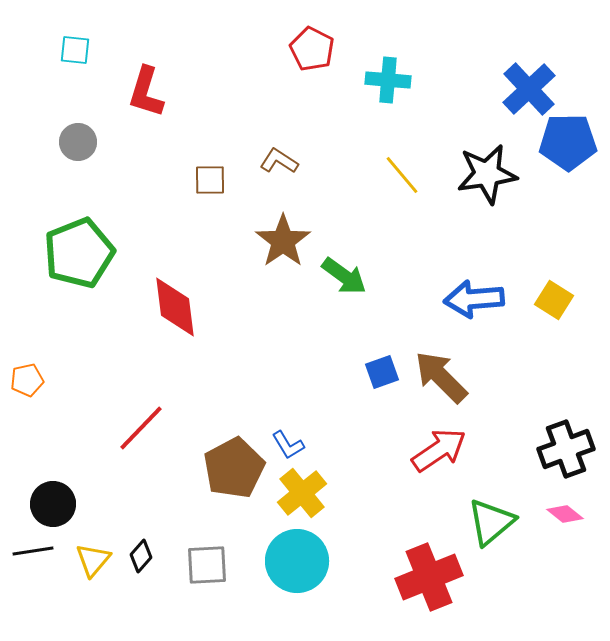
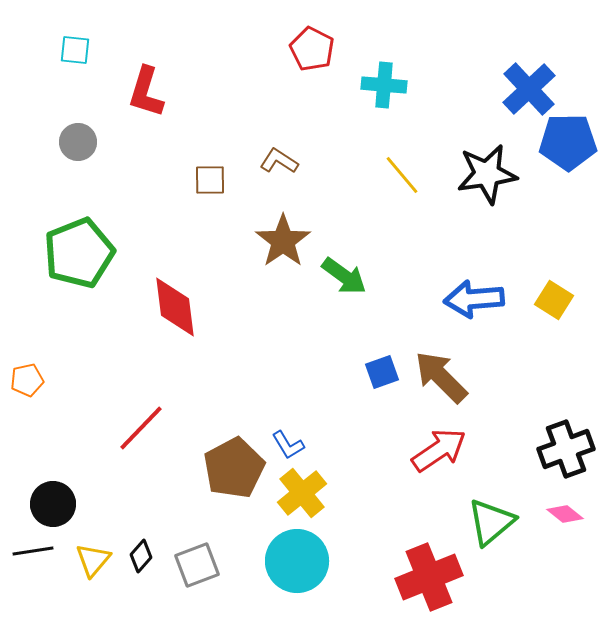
cyan cross: moved 4 px left, 5 px down
gray square: moved 10 px left; rotated 18 degrees counterclockwise
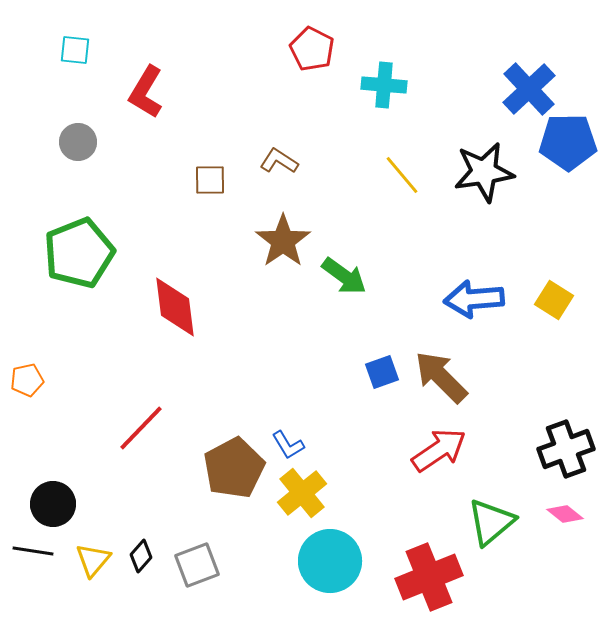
red L-shape: rotated 14 degrees clockwise
black star: moved 3 px left, 2 px up
black line: rotated 18 degrees clockwise
cyan circle: moved 33 px right
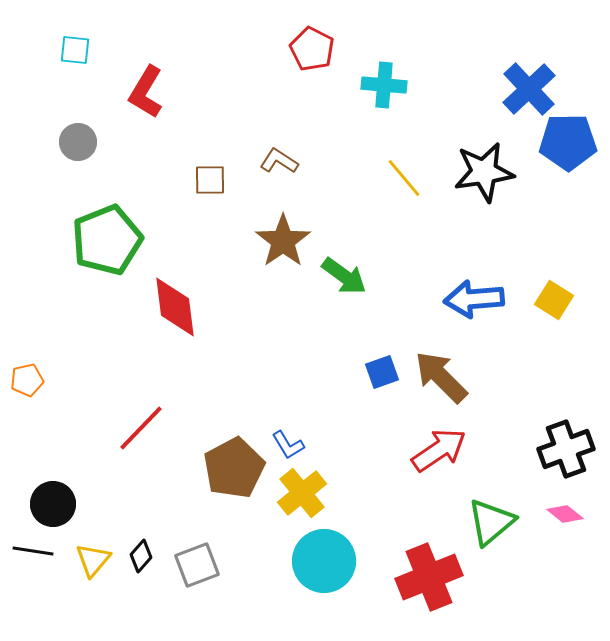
yellow line: moved 2 px right, 3 px down
green pentagon: moved 28 px right, 13 px up
cyan circle: moved 6 px left
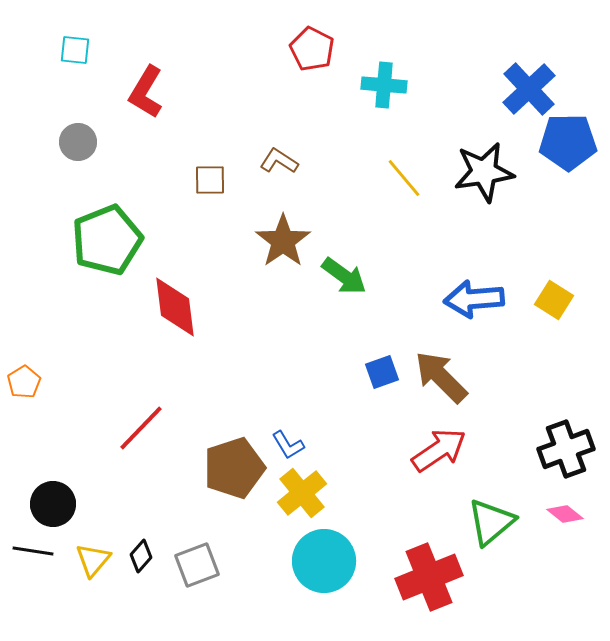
orange pentagon: moved 3 px left, 2 px down; rotated 20 degrees counterclockwise
brown pentagon: rotated 10 degrees clockwise
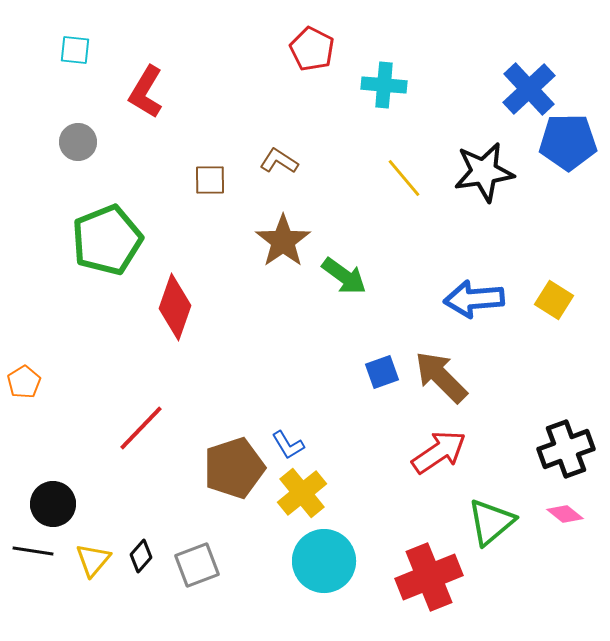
red diamond: rotated 26 degrees clockwise
red arrow: moved 2 px down
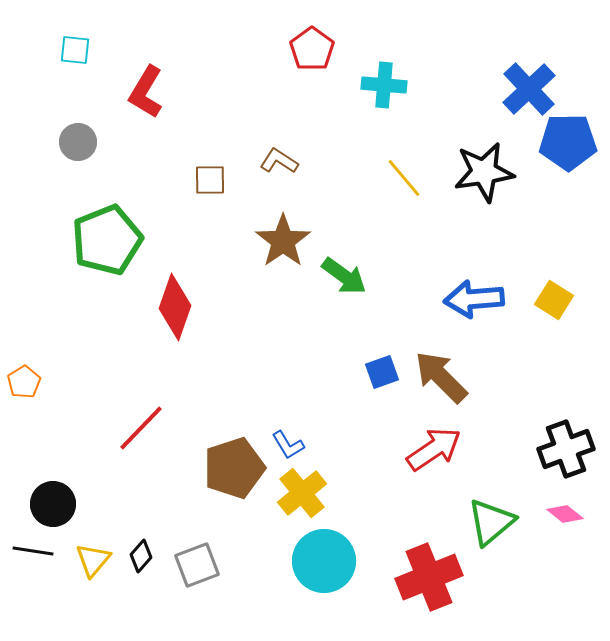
red pentagon: rotated 9 degrees clockwise
red arrow: moved 5 px left, 3 px up
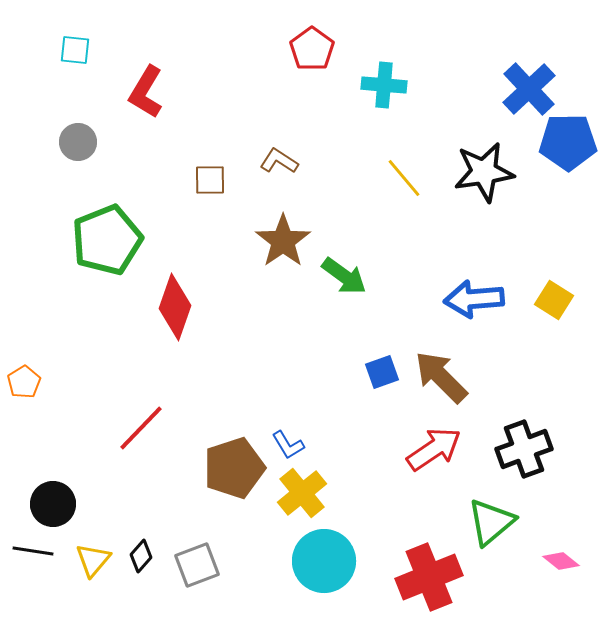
black cross: moved 42 px left
pink diamond: moved 4 px left, 47 px down
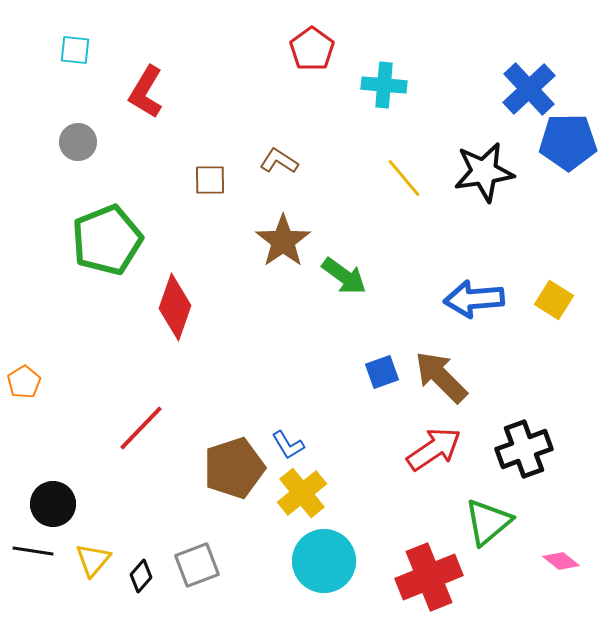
green triangle: moved 3 px left
black diamond: moved 20 px down
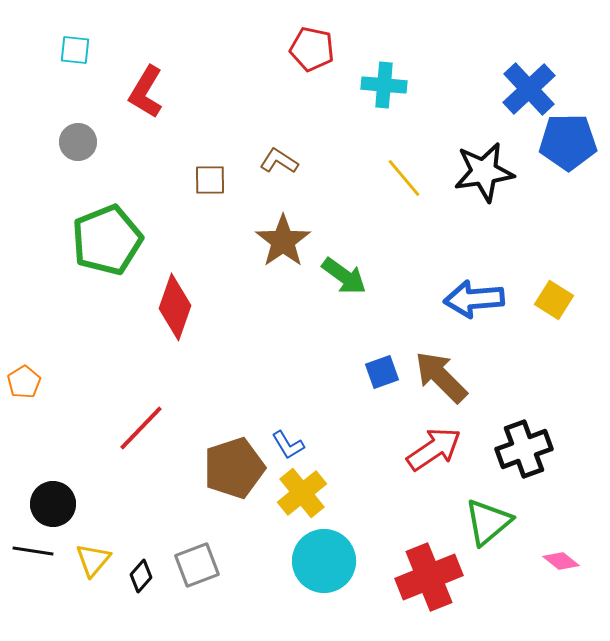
red pentagon: rotated 24 degrees counterclockwise
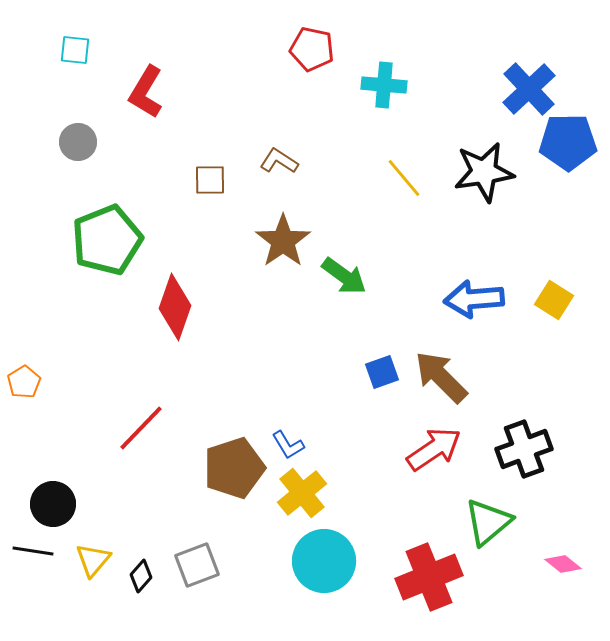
pink diamond: moved 2 px right, 3 px down
